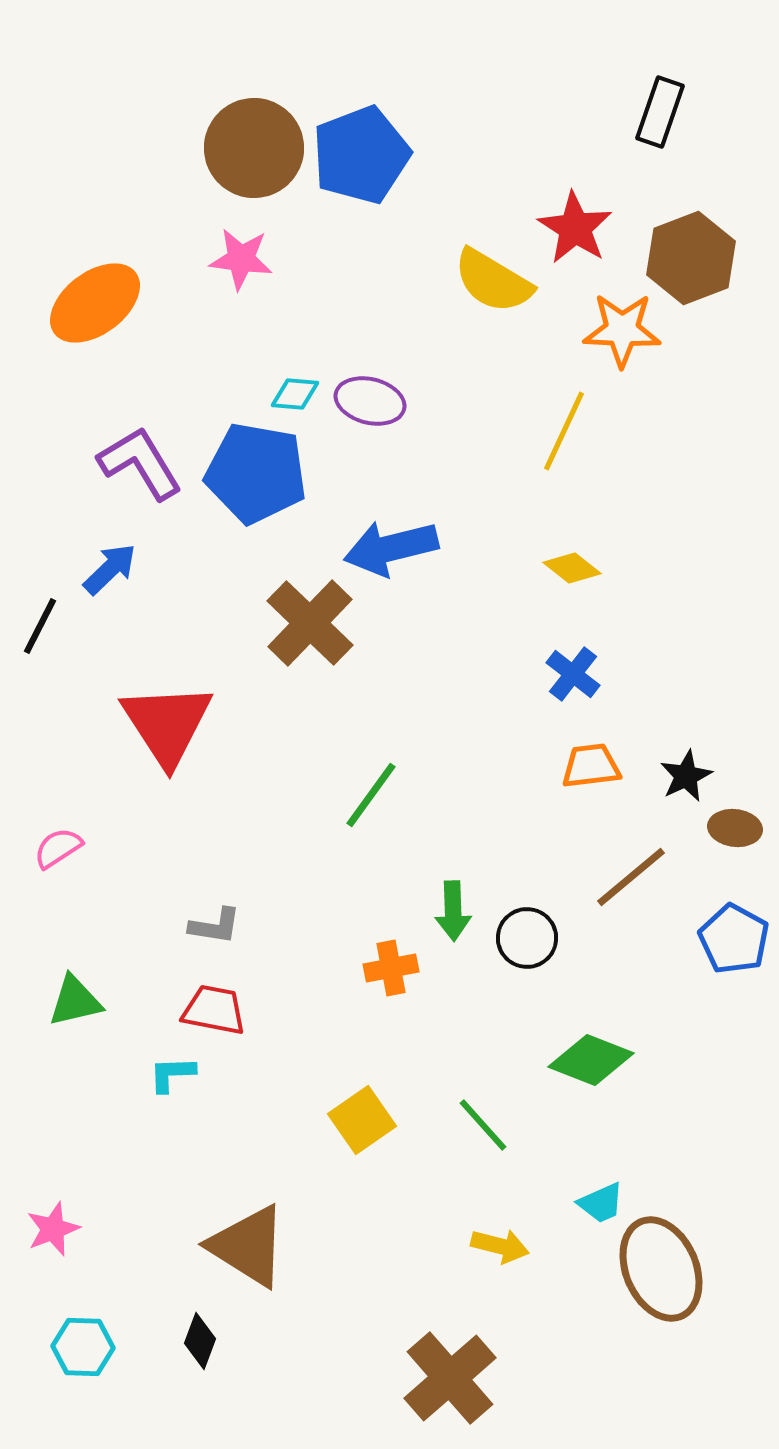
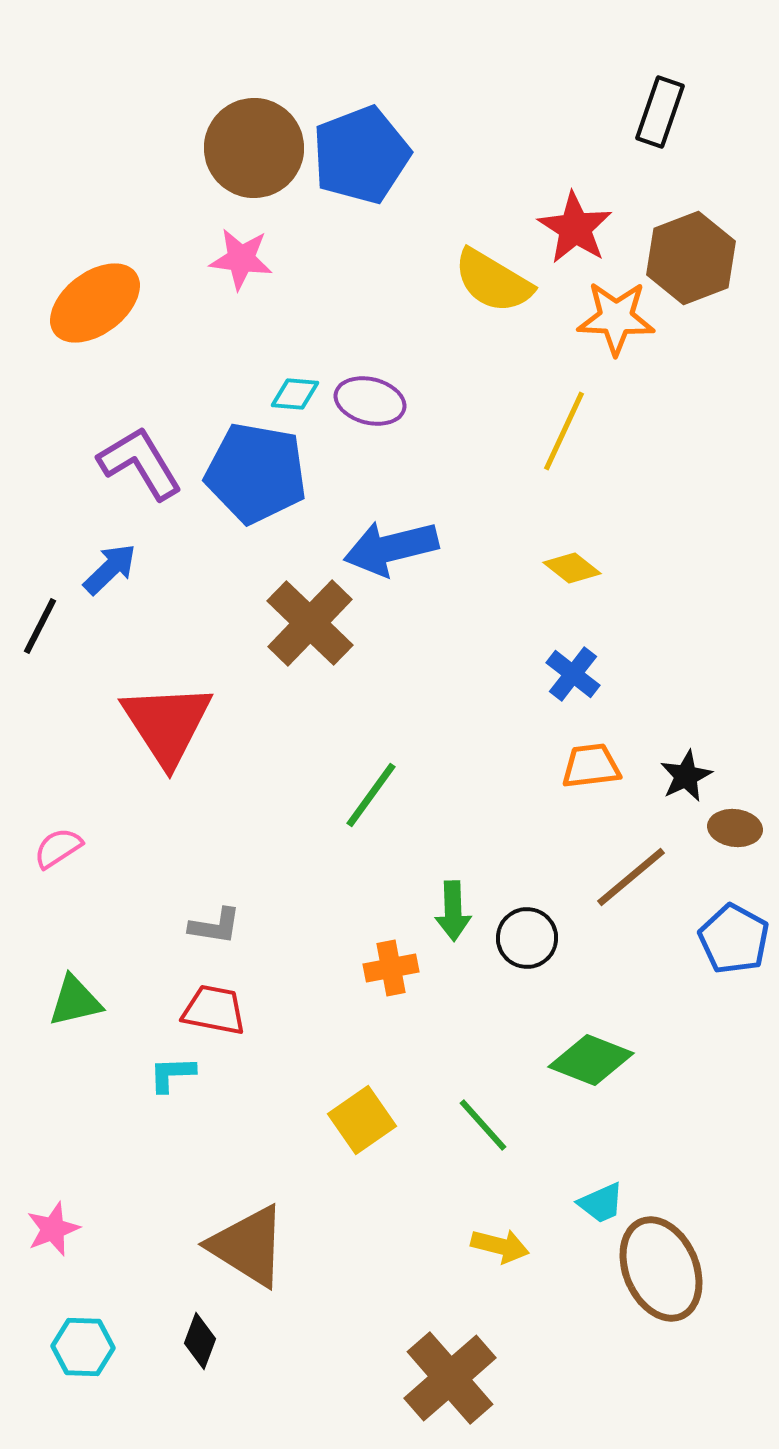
orange star at (622, 330): moved 6 px left, 12 px up
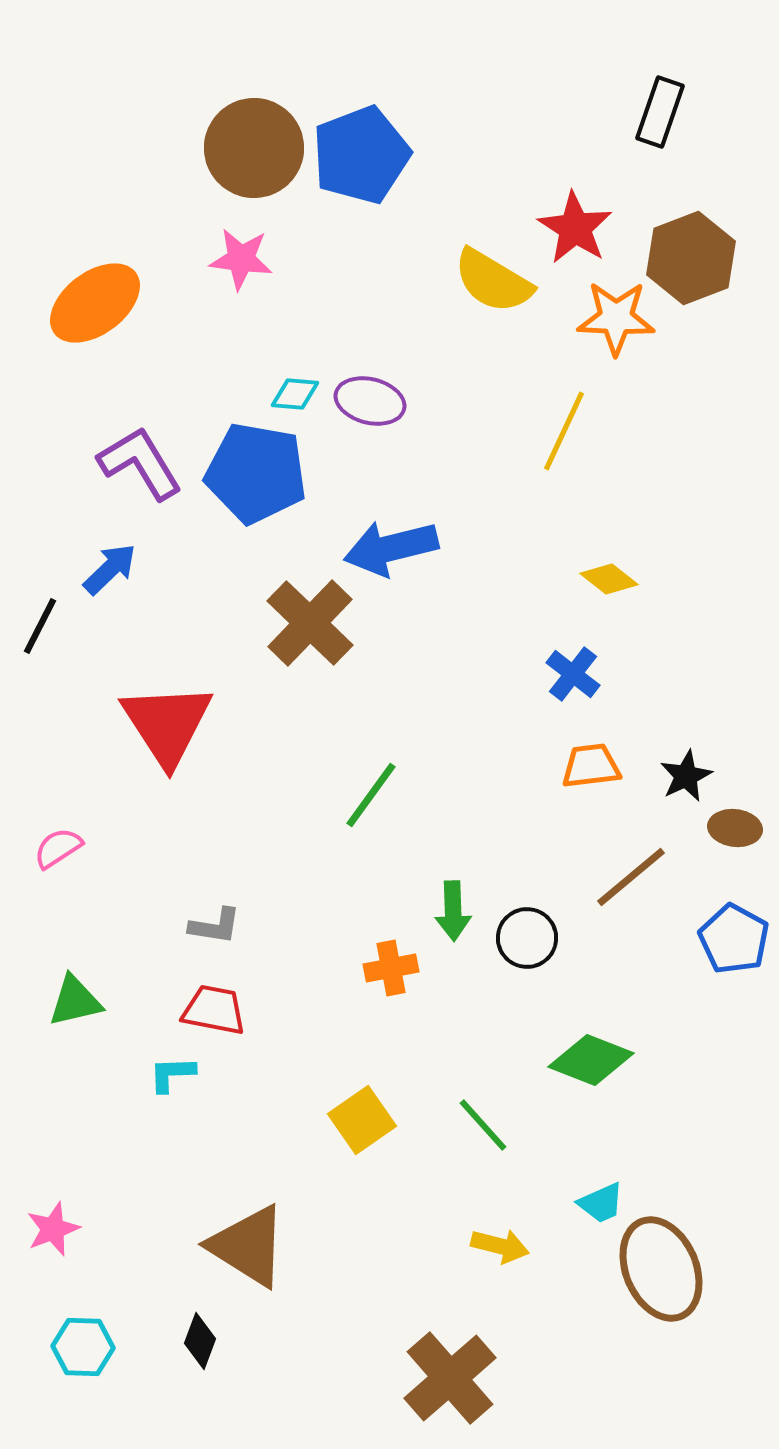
yellow diamond at (572, 568): moved 37 px right, 11 px down
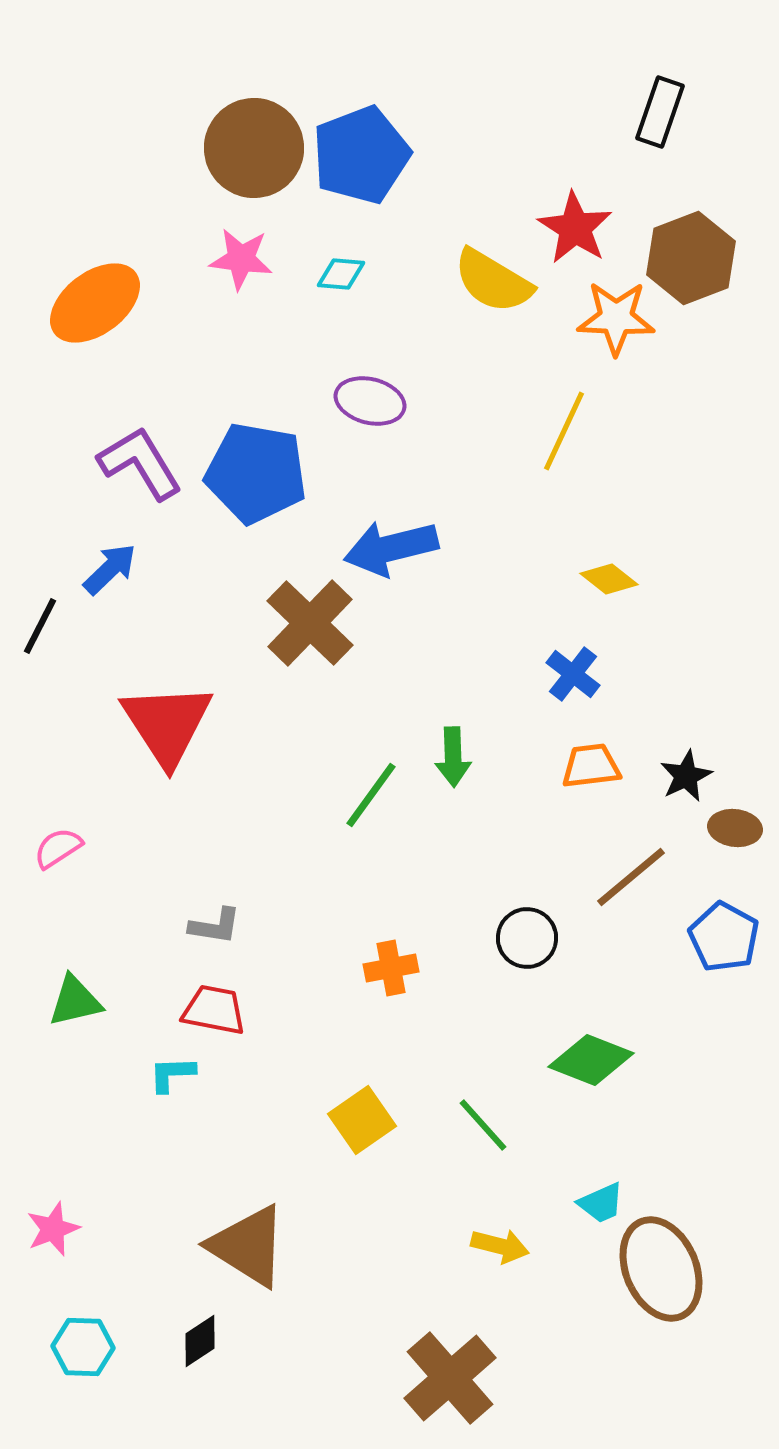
cyan diamond at (295, 394): moved 46 px right, 120 px up
green arrow at (453, 911): moved 154 px up
blue pentagon at (734, 939): moved 10 px left, 2 px up
black diamond at (200, 1341): rotated 36 degrees clockwise
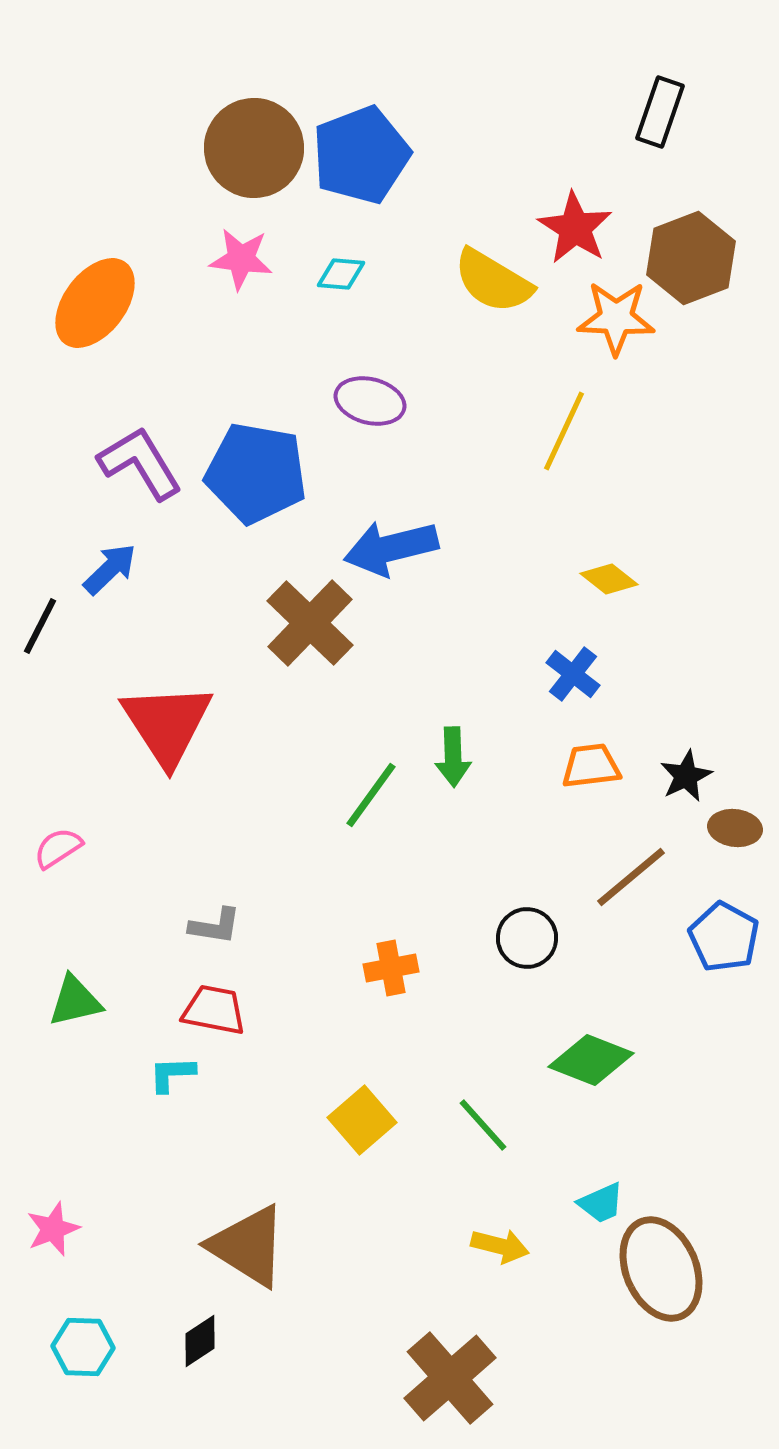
orange ellipse at (95, 303): rotated 16 degrees counterclockwise
yellow square at (362, 1120): rotated 6 degrees counterclockwise
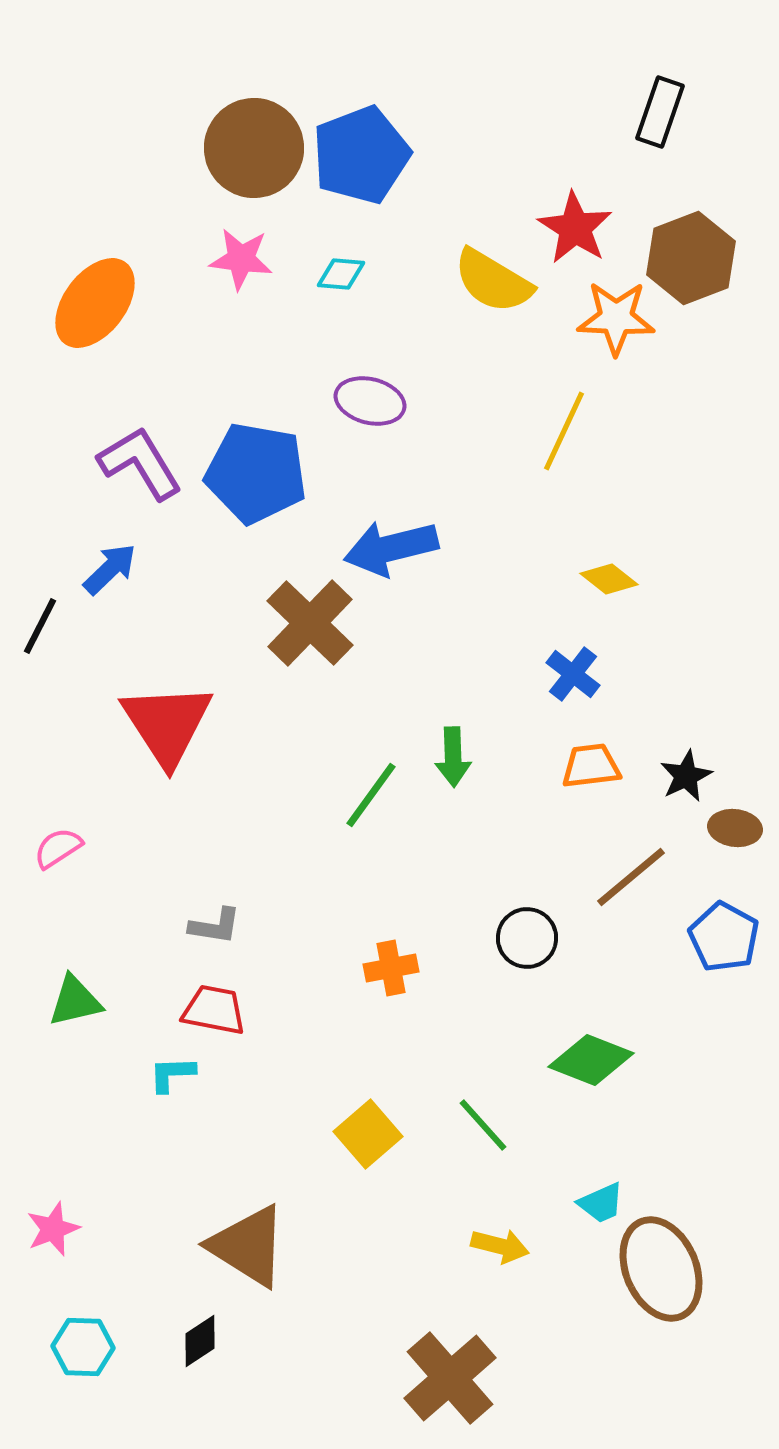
yellow square at (362, 1120): moved 6 px right, 14 px down
